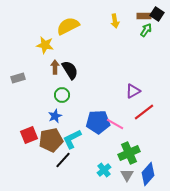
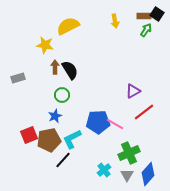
brown pentagon: moved 2 px left
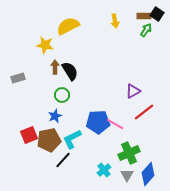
black semicircle: moved 1 px down
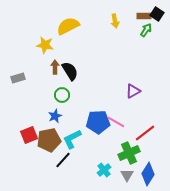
red line: moved 1 px right, 21 px down
pink line: moved 1 px right, 2 px up
blue diamond: rotated 10 degrees counterclockwise
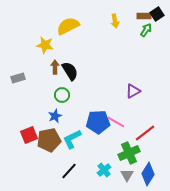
black square: rotated 24 degrees clockwise
black line: moved 6 px right, 11 px down
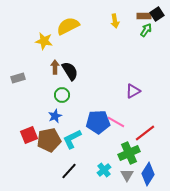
yellow star: moved 1 px left, 4 px up
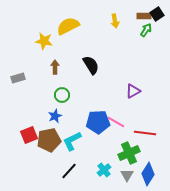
black semicircle: moved 21 px right, 6 px up
red line: rotated 45 degrees clockwise
cyan L-shape: moved 2 px down
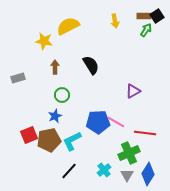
black square: moved 2 px down
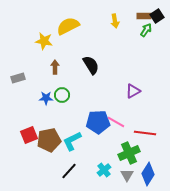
blue star: moved 9 px left, 18 px up; rotated 24 degrees clockwise
